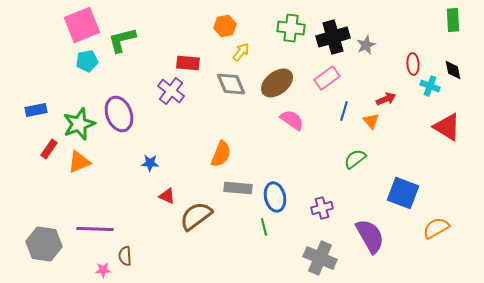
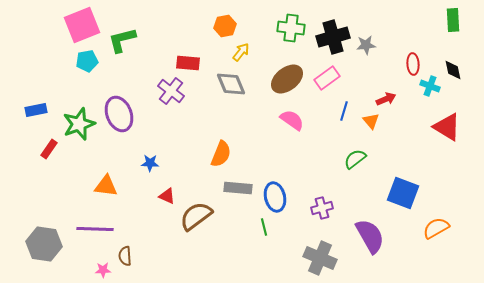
gray star at (366, 45): rotated 18 degrees clockwise
brown ellipse at (277, 83): moved 10 px right, 4 px up
orange triangle at (79, 162): moved 27 px right, 24 px down; rotated 30 degrees clockwise
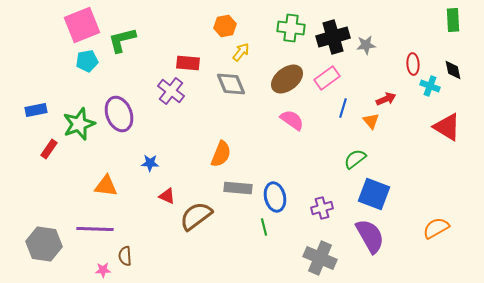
blue line at (344, 111): moved 1 px left, 3 px up
blue square at (403, 193): moved 29 px left, 1 px down
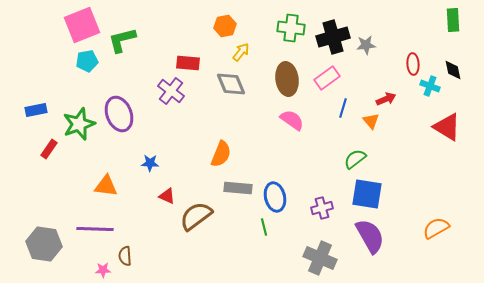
brown ellipse at (287, 79): rotated 60 degrees counterclockwise
blue square at (374, 194): moved 7 px left; rotated 12 degrees counterclockwise
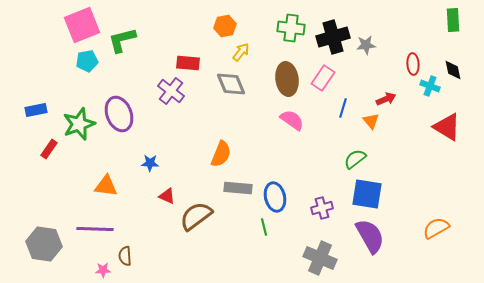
pink rectangle at (327, 78): moved 4 px left; rotated 20 degrees counterclockwise
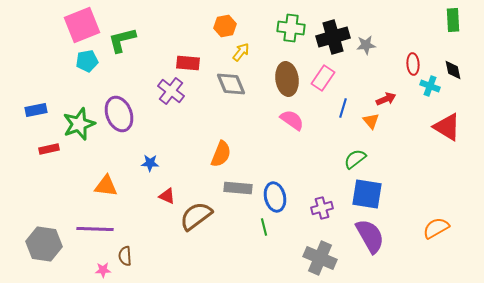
red rectangle at (49, 149): rotated 42 degrees clockwise
